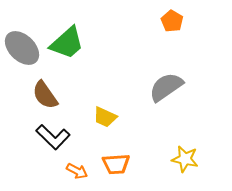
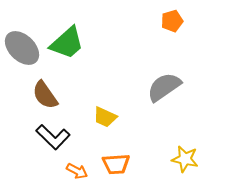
orange pentagon: rotated 25 degrees clockwise
gray semicircle: moved 2 px left
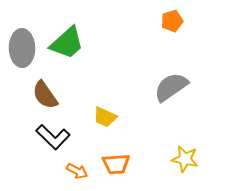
gray ellipse: rotated 45 degrees clockwise
gray semicircle: moved 7 px right
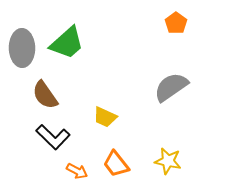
orange pentagon: moved 4 px right, 2 px down; rotated 20 degrees counterclockwise
yellow star: moved 17 px left, 2 px down
orange trapezoid: rotated 56 degrees clockwise
